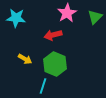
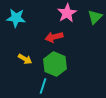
red arrow: moved 1 px right, 2 px down
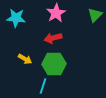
pink star: moved 11 px left
green triangle: moved 2 px up
red arrow: moved 1 px left, 1 px down
green hexagon: moved 1 px left; rotated 25 degrees counterclockwise
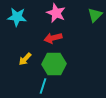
pink star: rotated 18 degrees counterclockwise
cyan star: moved 1 px right, 1 px up
yellow arrow: rotated 104 degrees clockwise
